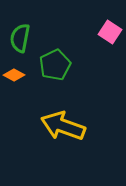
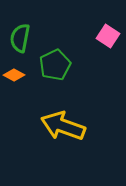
pink square: moved 2 px left, 4 px down
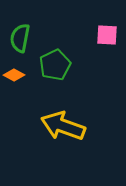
pink square: moved 1 px left, 1 px up; rotated 30 degrees counterclockwise
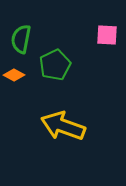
green semicircle: moved 1 px right, 1 px down
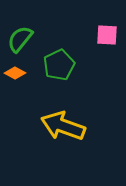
green semicircle: moved 1 px left; rotated 28 degrees clockwise
green pentagon: moved 4 px right
orange diamond: moved 1 px right, 2 px up
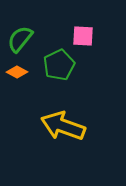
pink square: moved 24 px left, 1 px down
orange diamond: moved 2 px right, 1 px up
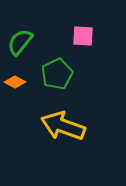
green semicircle: moved 3 px down
green pentagon: moved 2 px left, 9 px down
orange diamond: moved 2 px left, 10 px down
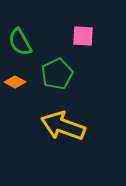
green semicircle: rotated 68 degrees counterclockwise
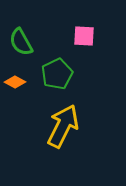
pink square: moved 1 px right
green semicircle: moved 1 px right
yellow arrow: rotated 96 degrees clockwise
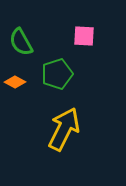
green pentagon: rotated 8 degrees clockwise
yellow arrow: moved 1 px right, 3 px down
